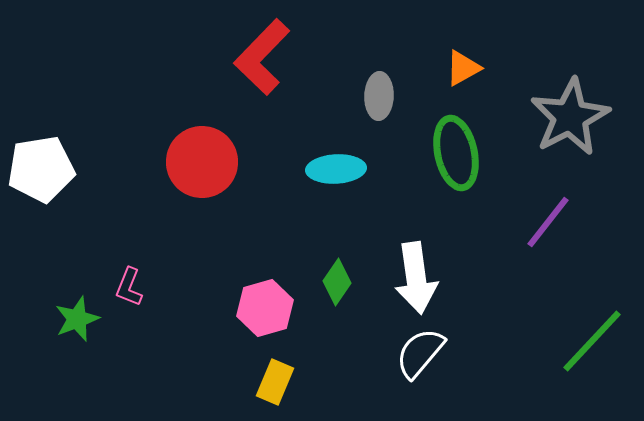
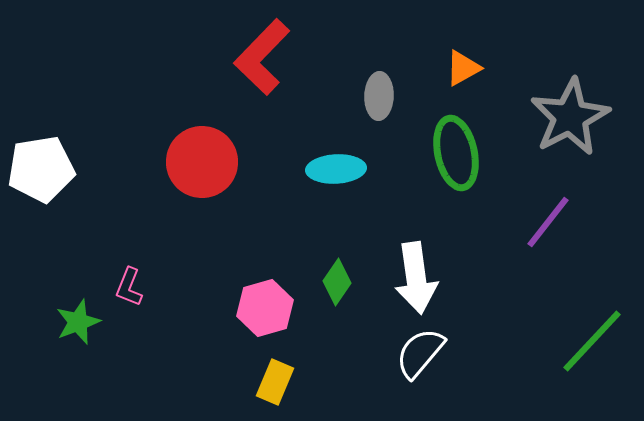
green star: moved 1 px right, 3 px down
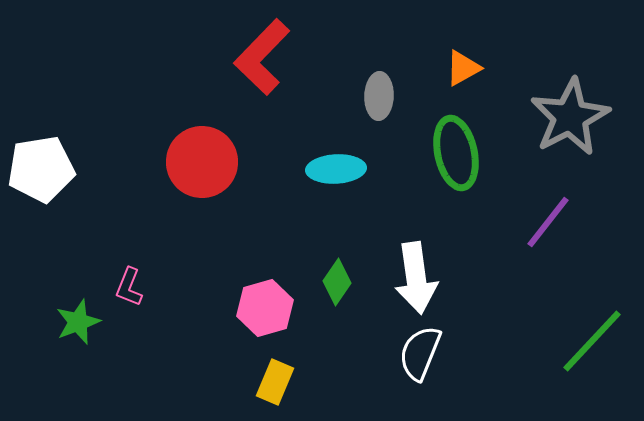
white semicircle: rotated 18 degrees counterclockwise
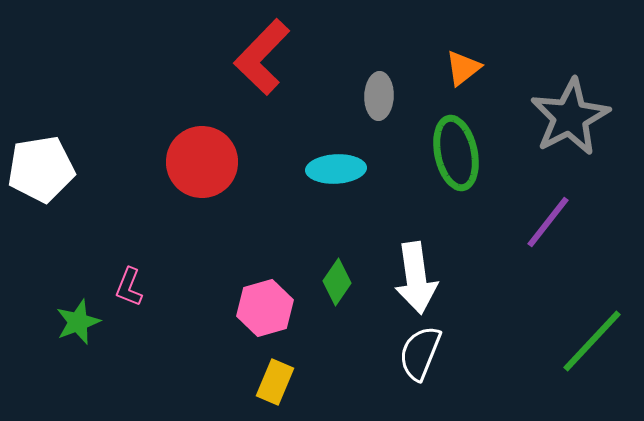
orange triangle: rotated 9 degrees counterclockwise
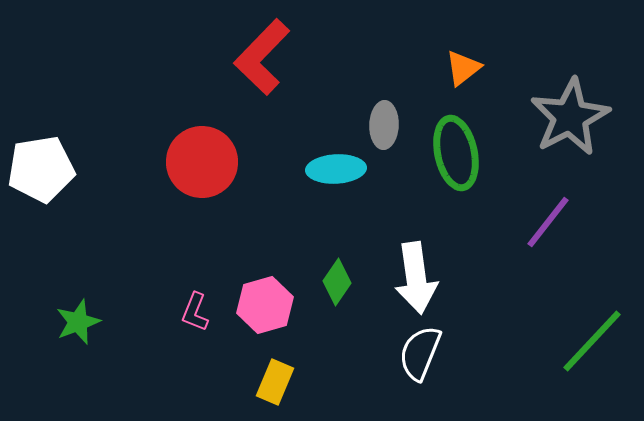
gray ellipse: moved 5 px right, 29 px down
pink L-shape: moved 66 px right, 25 px down
pink hexagon: moved 3 px up
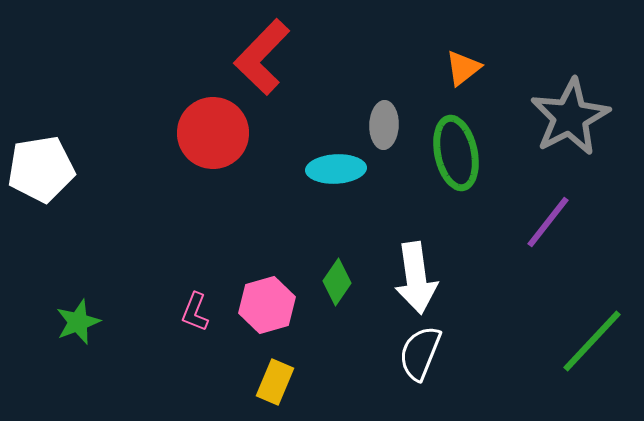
red circle: moved 11 px right, 29 px up
pink hexagon: moved 2 px right
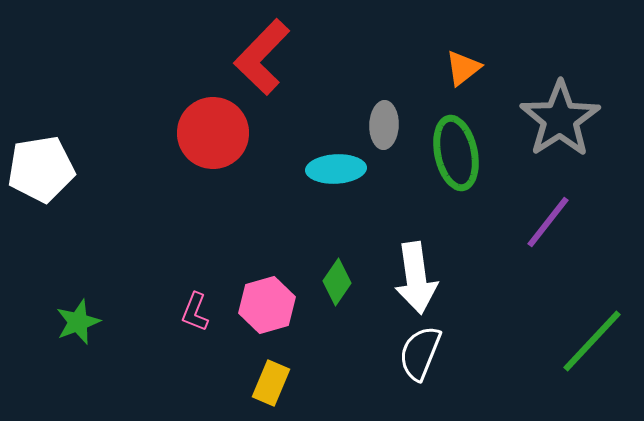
gray star: moved 10 px left, 2 px down; rotated 6 degrees counterclockwise
yellow rectangle: moved 4 px left, 1 px down
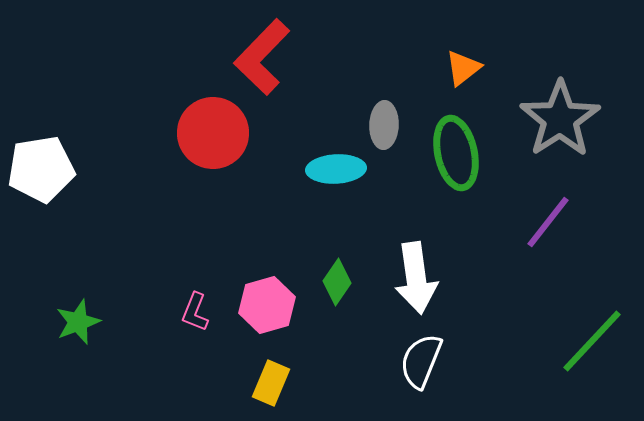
white semicircle: moved 1 px right, 8 px down
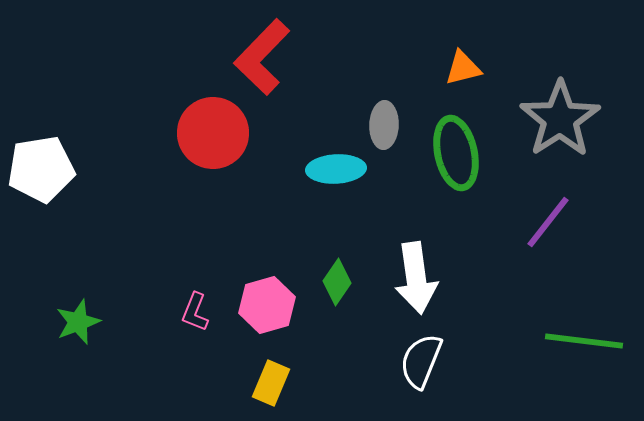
orange triangle: rotated 24 degrees clockwise
green line: moved 8 px left; rotated 54 degrees clockwise
